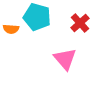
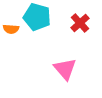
pink triangle: moved 10 px down
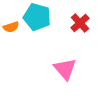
orange semicircle: moved 2 px up; rotated 21 degrees counterclockwise
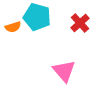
orange semicircle: moved 2 px right
pink triangle: moved 1 px left, 2 px down
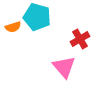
red cross: moved 16 px down; rotated 12 degrees clockwise
pink triangle: moved 4 px up
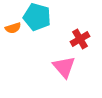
orange semicircle: moved 1 px down
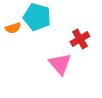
pink triangle: moved 4 px left, 3 px up
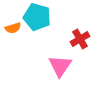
pink triangle: moved 2 px down; rotated 15 degrees clockwise
